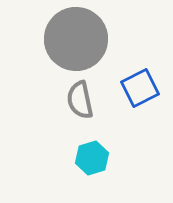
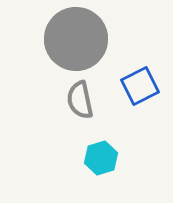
blue square: moved 2 px up
cyan hexagon: moved 9 px right
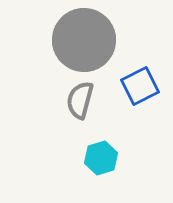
gray circle: moved 8 px right, 1 px down
gray semicircle: rotated 27 degrees clockwise
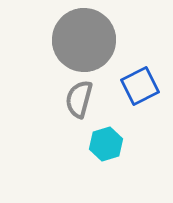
gray semicircle: moved 1 px left, 1 px up
cyan hexagon: moved 5 px right, 14 px up
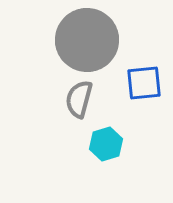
gray circle: moved 3 px right
blue square: moved 4 px right, 3 px up; rotated 21 degrees clockwise
